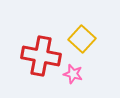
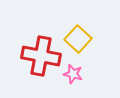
yellow square: moved 4 px left
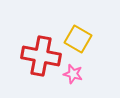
yellow square: rotated 12 degrees counterclockwise
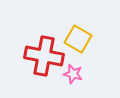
red cross: moved 3 px right
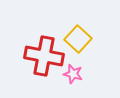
yellow square: rotated 12 degrees clockwise
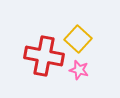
pink star: moved 6 px right, 4 px up
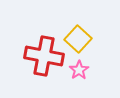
pink star: rotated 24 degrees clockwise
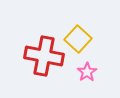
pink star: moved 8 px right, 2 px down
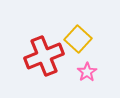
red cross: rotated 33 degrees counterclockwise
